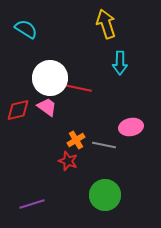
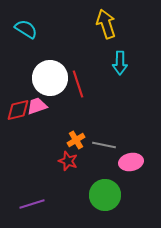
red line: moved 4 px up; rotated 60 degrees clockwise
pink trapezoid: moved 10 px left, 1 px up; rotated 55 degrees counterclockwise
pink ellipse: moved 35 px down
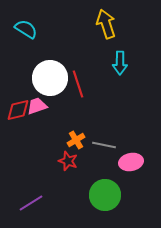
purple line: moved 1 px left, 1 px up; rotated 15 degrees counterclockwise
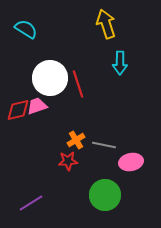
red star: rotated 24 degrees counterclockwise
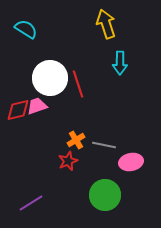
red star: rotated 18 degrees counterclockwise
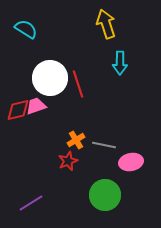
pink trapezoid: moved 1 px left
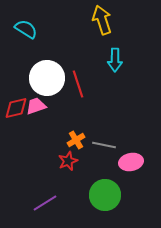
yellow arrow: moved 4 px left, 4 px up
cyan arrow: moved 5 px left, 3 px up
white circle: moved 3 px left
red diamond: moved 2 px left, 2 px up
purple line: moved 14 px right
